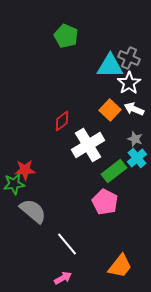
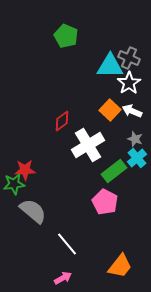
white arrow: moved 2 px left, 2 px down
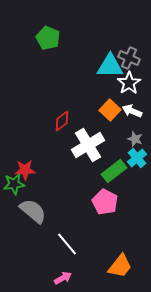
green pentagon: moved 18 px left, 2 px down
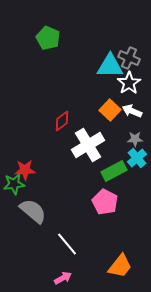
gray star: rotated 21 degrees counterclockwise
green rectangle: rotated 10 degrees clockwise
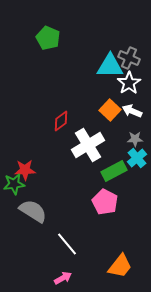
red diamond: moved 1 px left
gray semicircle: rotated 8 degrees counterclockwise
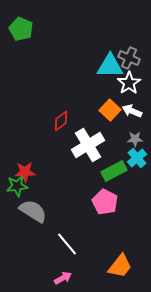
green pentagon: moved 27 px left, 9 px up
red star: moved 2 px down
green star: moved 3 px right, 2 px down
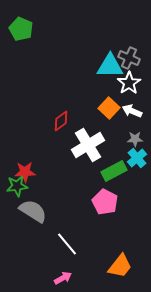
orange square: moved 1 px left, 2 px up
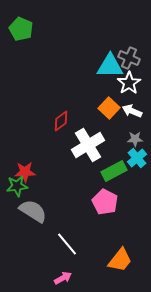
orange trapezoid: moved 6 px up
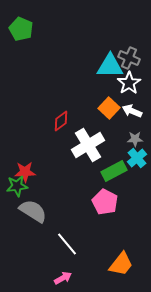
orange trapezoid: moved 1 px right, 4 px down
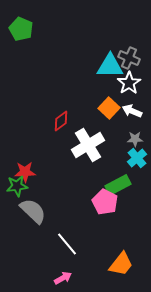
green rectangle: moved 4 px right, 14 px down
gray semicircle: rotated 12 degrees clockwise
